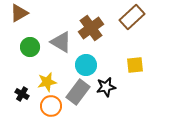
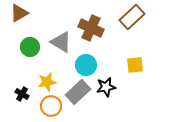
brown cross: rotated 30 degrees counterclockwise
gray rectangle: rotated 10 degrees clockwise
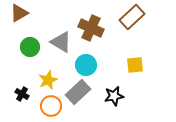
yellow star: moved 1 px right, 2 px up; rotated 12 degrees counterclockwise
black star: moved 8 px right, 9 px down
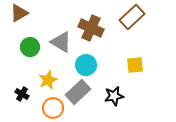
orange circle: moved 2 px right, 2 px down
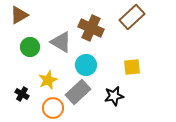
brown triangle: moved 2 px down
yellow square: moved 3 px left, 2 px down
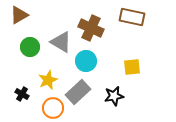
brown rectangle: rotated 55 degrees clockwise
cyan circle: moved 4 px up
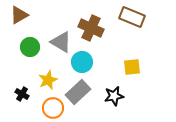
brown rectangle: rotated 10 degrees clockwise
cyan circle: moved 4 px left, 1 px down
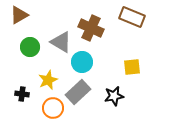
black cross: rotated 24 degrees counterclockwise
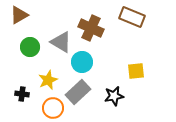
yellow square: moved 4 px right, 4 px down
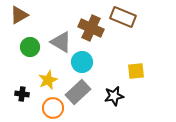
brown rectangle: moved 9 px left
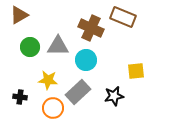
gray triangle: moved 3 px left, 4 px down; rotated 30 degrees counterclockwise
cyan circle: moved 4 px right, 2 px up
yellow star: rotated 30 degrees clockwise
black cross: moved 2 px left, 3 px down
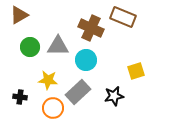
yellow square: rotated 12 degrees counterclockwise
